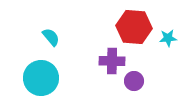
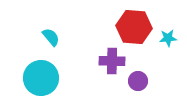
purple circle: moved 4 px right
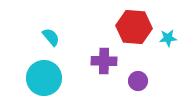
purple cross: moved 8 px left
cyan circle: moved 3 px right
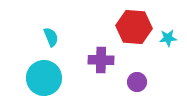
cyan semicircle: rotated 18 degrees clockwise
purple cross: moved 3 px left, 1 px up
purple circle: moved 1 px left, 1 px down
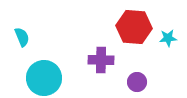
cyan semicircle: moved 29 px left
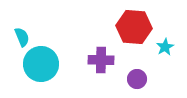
cyan star: moved 3 px left, 9 px down; rotated 24 degrees counterclockwise
cyan circle: moved 3 px left, 14 px up
purple circle: moved 3 px up
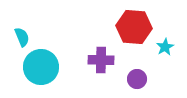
cyan circle: moved 3 px down
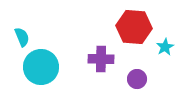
purple cross: moved 1 px up
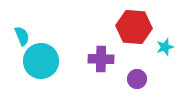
cyan semicircle: moved 1 px up
cyan star: rotated 12 degrees clockwise
cyan circle: moved 6 px up
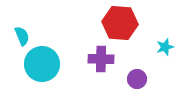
red hexagon: moved 14 px left, 4 px up
cyan circle: moved 1 px right, 3 px down
